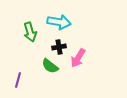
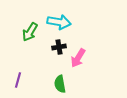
green arrow: rotated 48 degrees clockwise
green semicircle: moved 10 px right, 18 px down; rotated 42 degrees clockwise
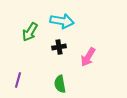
cyan arrow: moved 3 px right, 1 px up
pink arrow: moved 10 px right, 1 px up
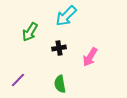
cyan arrow: moved 4 px right, 5 px up; rotated 125 degrees clockwise
black cross: moved 1 px down
pink arrow: moved 2 px right
purple line: rotated 28 degrees clockwise
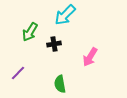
cyan arrow: moved 1 px left, 1 px up
black cross: moved 5 px left, 4 px up
purple line: moved 7 px up
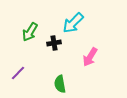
cyan arrow: moved 8 px right, 8 px down
black cross: moved 1 px up
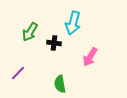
cyan arrow: rotated 30 degrees counterclockwise
black cross: rotated 16 degrees clockwise
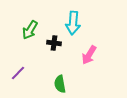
cyan arrow: rotated 10 degrees counterclockwise
green arrow: moved 2 px up
pink arrow: moved 1 px left, 2 px up
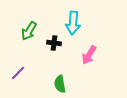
green arrow: moved 1 px left, 1 px down
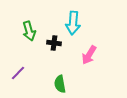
green arrow: rotated 48 degrees counterclockwise
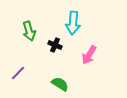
black cross: moved 1 px right, 2 px down; rotated 16 degrees clockwise
green semicircle: rotated 132 degrees clockwise
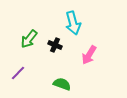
cyan arrow: rotated 20 degrees counterclockwise
green arrow: moved 8 px down; rotated 54 degrees clockwise
green semicircle: moved 2 px right; rotated 12 degrees counterclockwise
